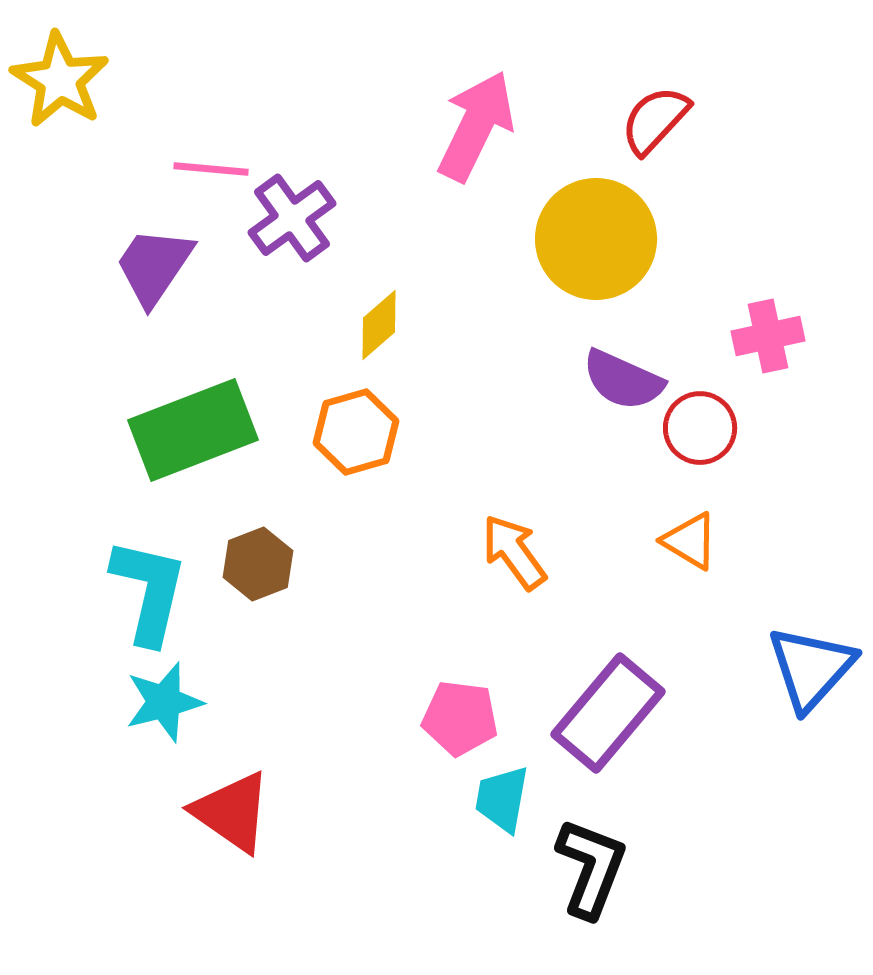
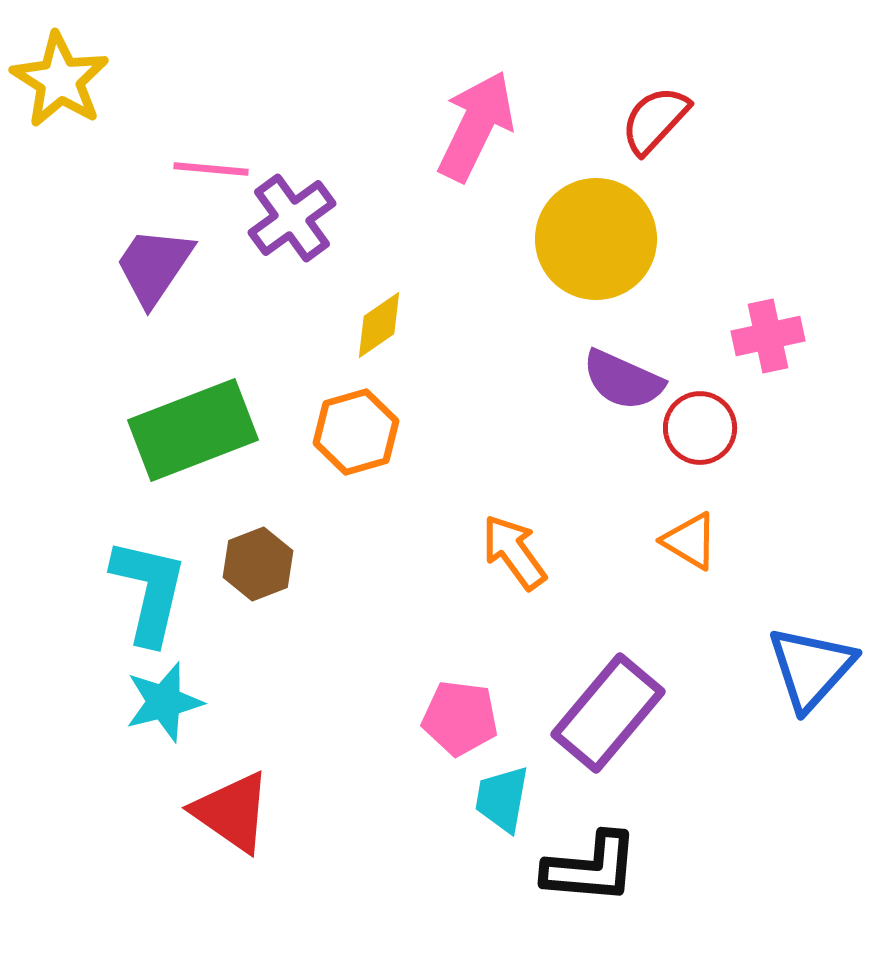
yellow diamond: rotated 6 degrees clockwise
black L-shape: rotated 74 degrees clockwise
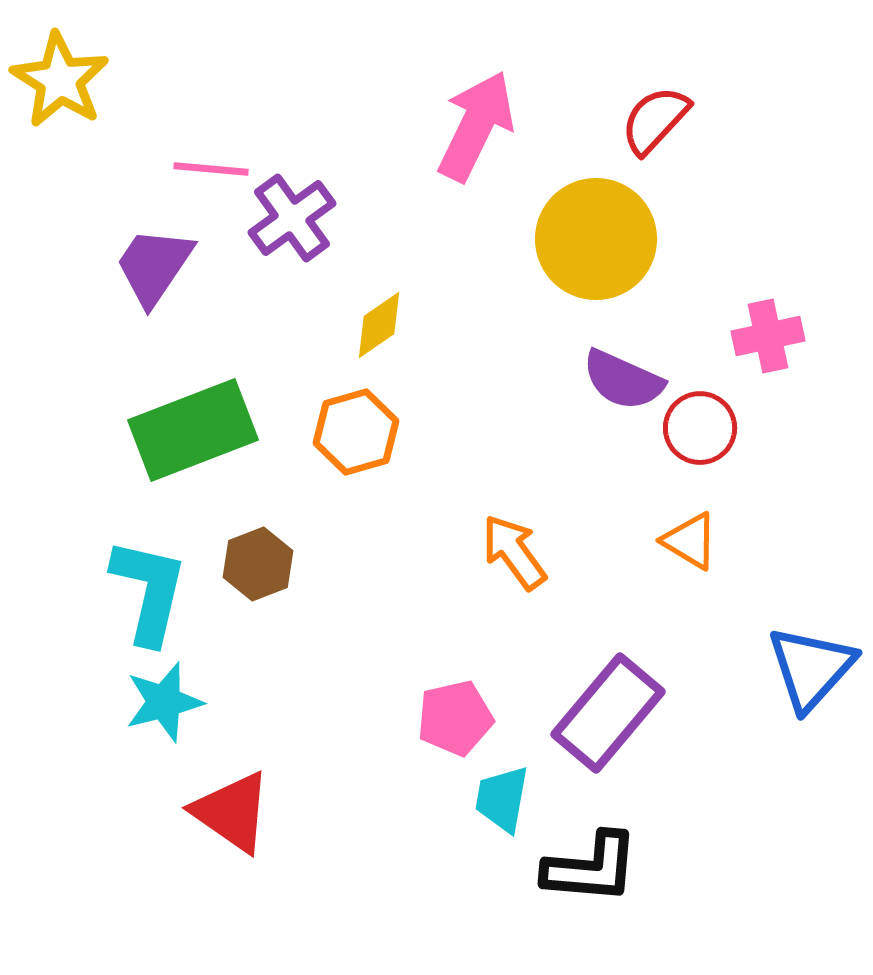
pink pentagon: moved 5 px left; rotated 20 degrees counterclockwise
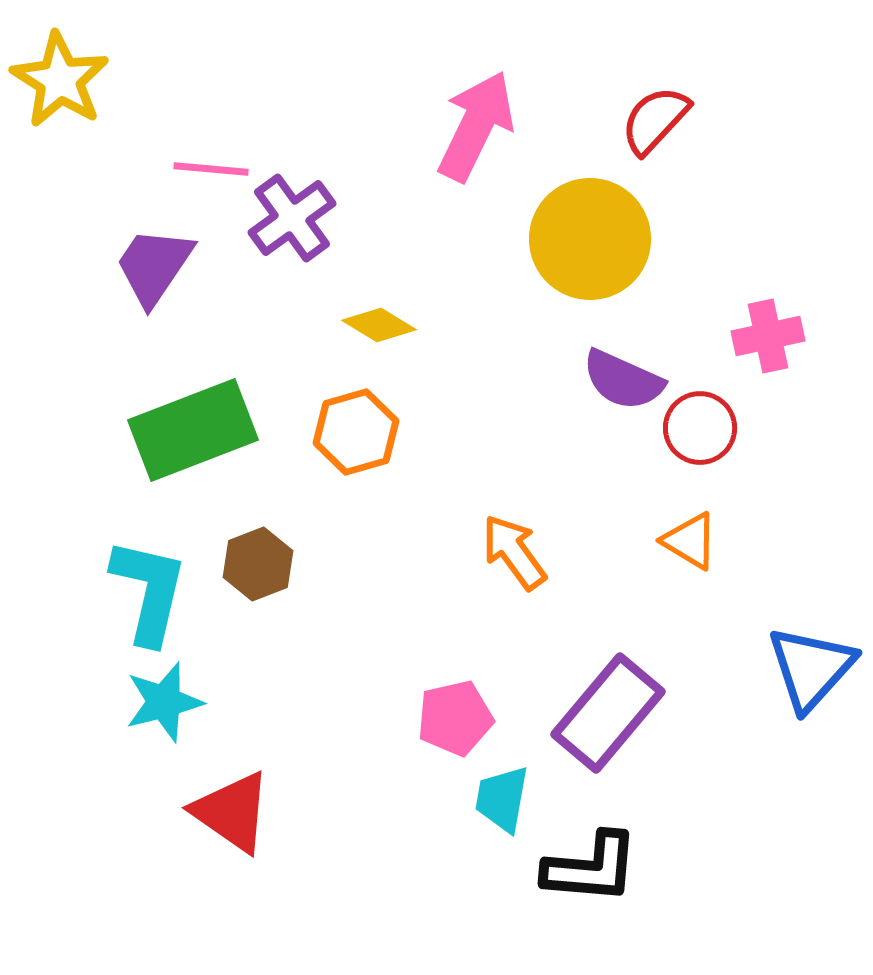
yellow circle: moved 6 px left
yellow diamond: rotated 66 degrees clockwise
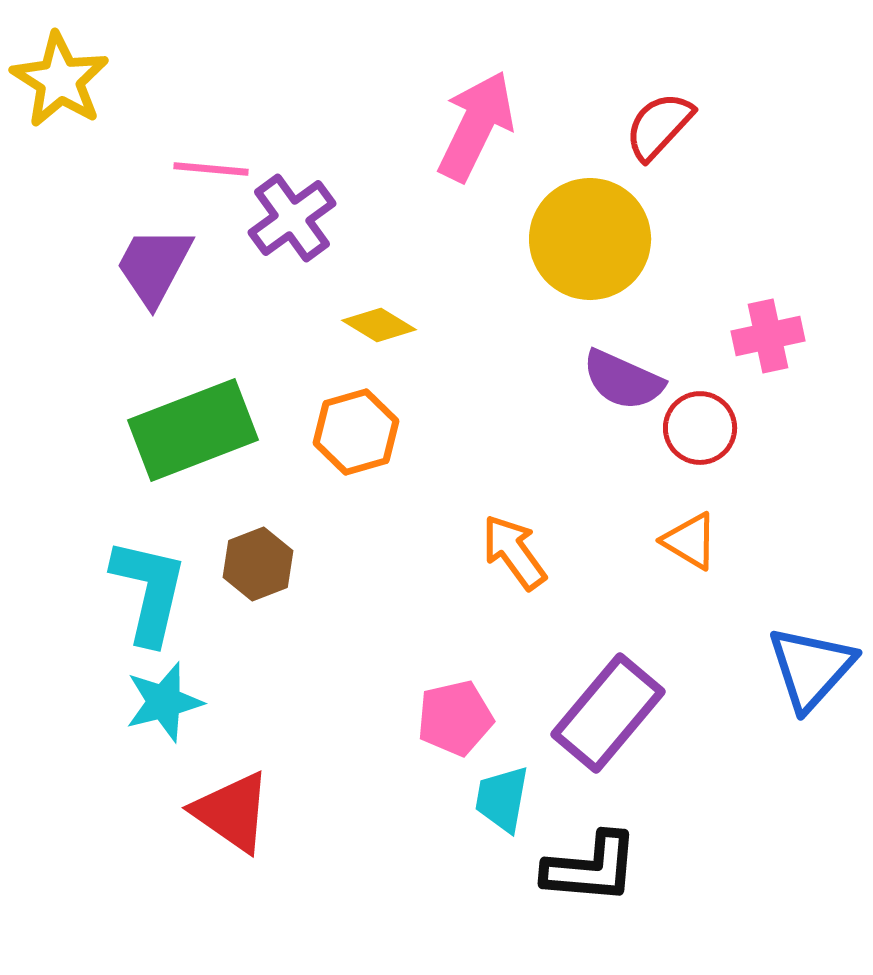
red semicircle: moved 4 px right, 6 px down
purple trapezoid: rotated 6 degrees counterclockwise
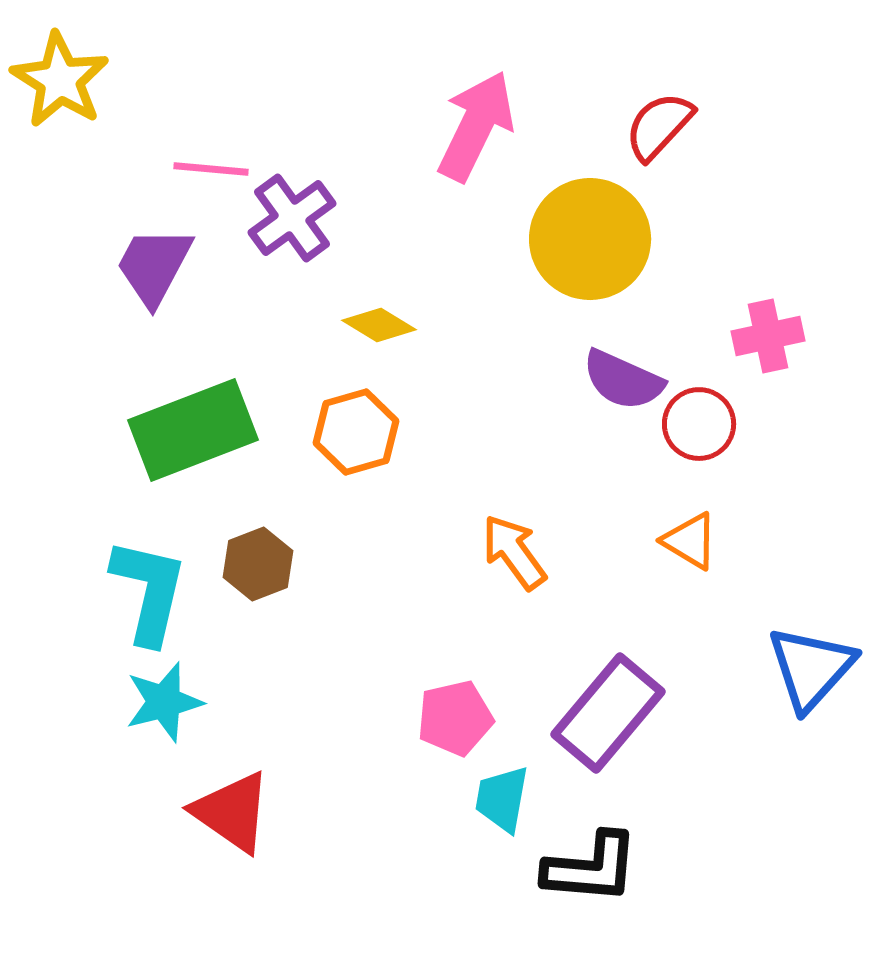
red circle: moved 1 px left, 4 px up
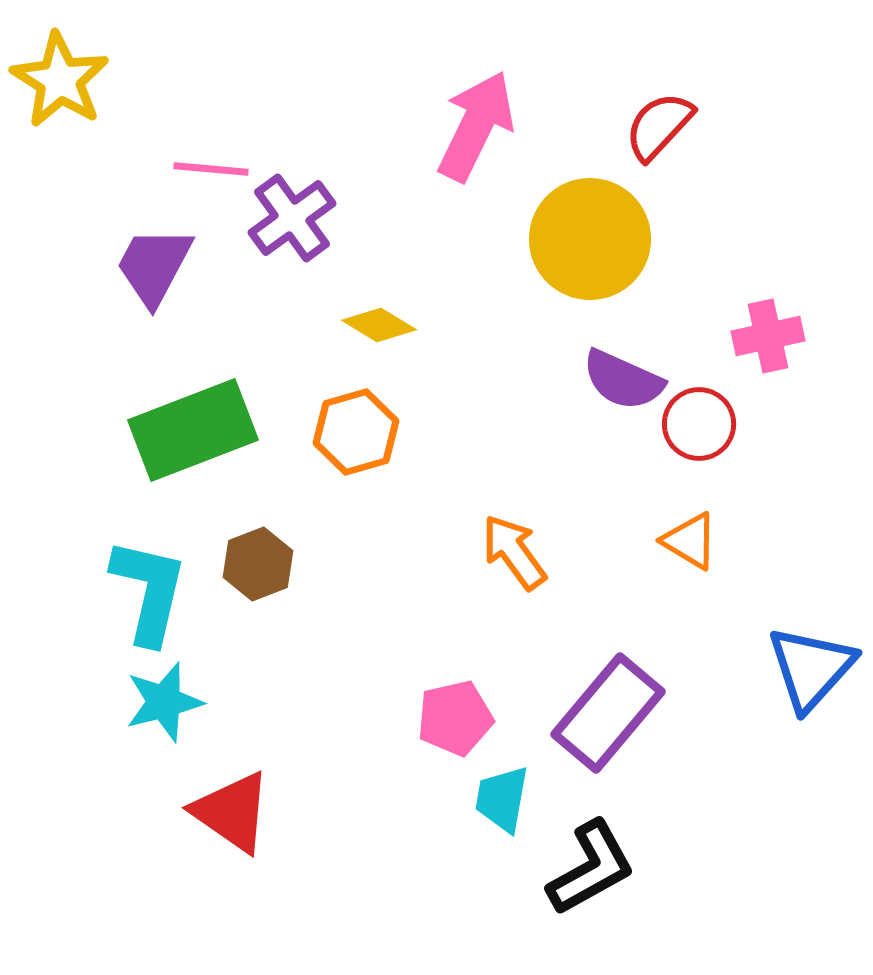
black L-shape: rotated 34 degrees counterclockwise
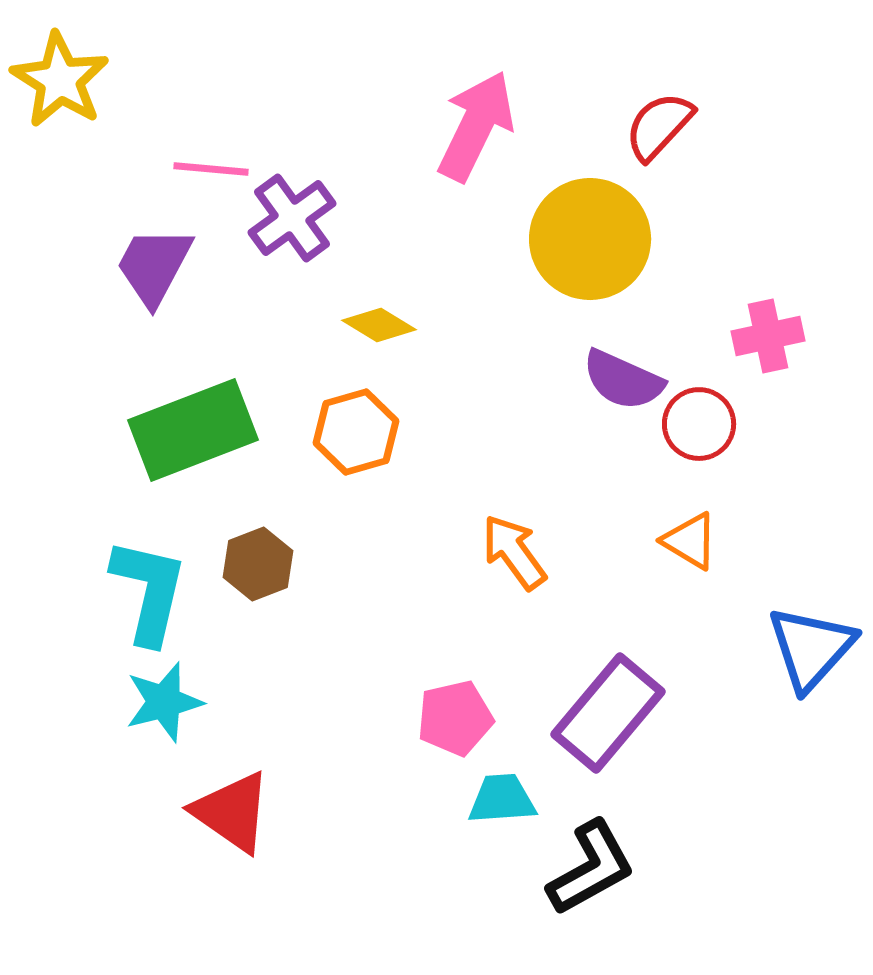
blue triangle: moved 20 px up
cyan trapezoid: rotated 76 degrees clockwise
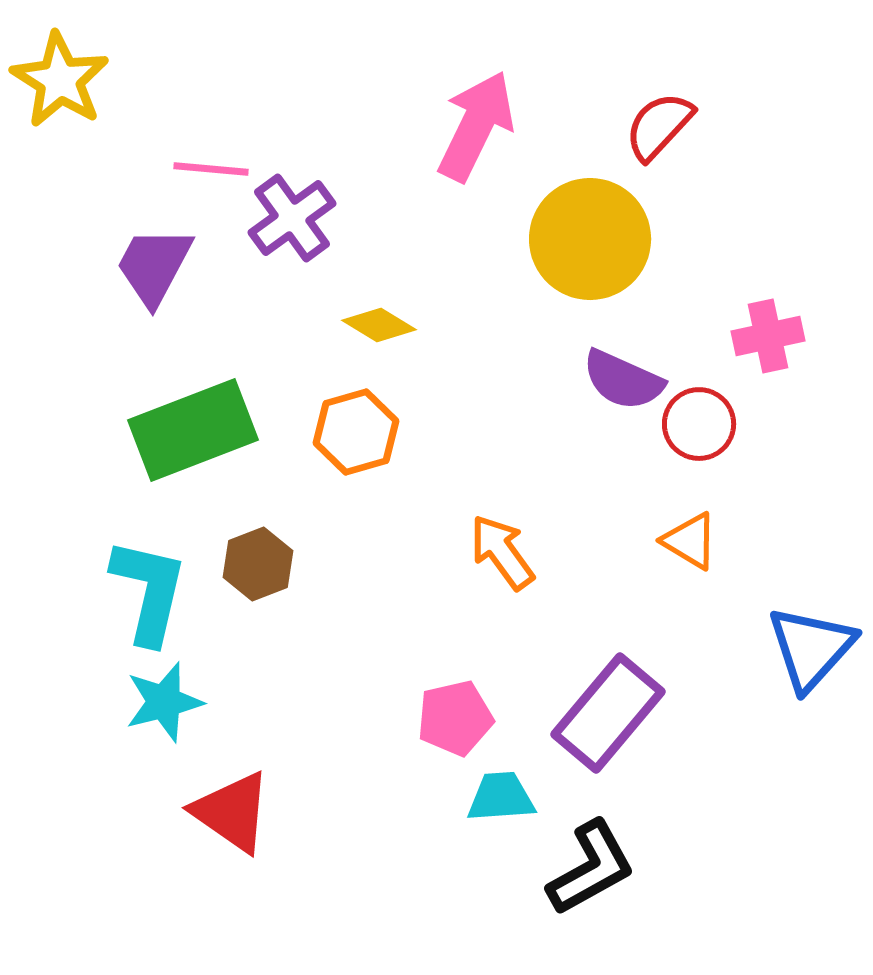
orange arrow: moved 12 px left
cyan trapezoid: moved 1 px left, 2 px up
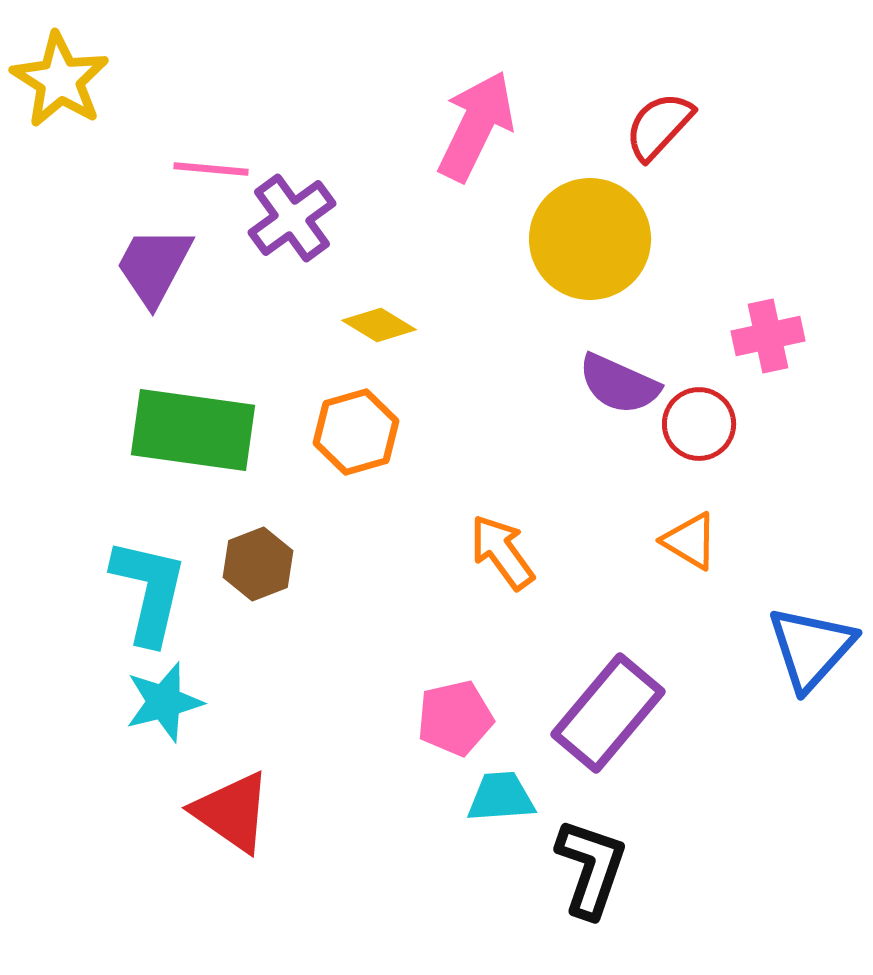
purple semicircle: moved 4 px left, 4 px down
green rectangle: rotated 29 degrees clockwise
black L-shape: rotated 42 degrees counterclockwise
